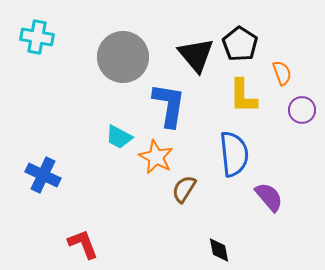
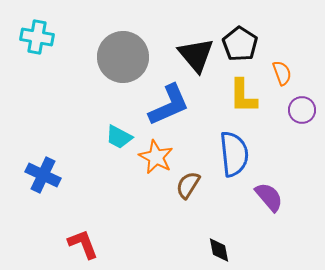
blue L-shape: rotated 57 degrees clockwise
brown semicircle: moved 4 px right, 4 px up
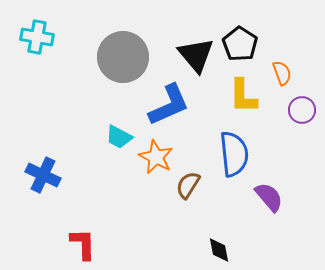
red L-shape: rotated 20 degrees clockwise
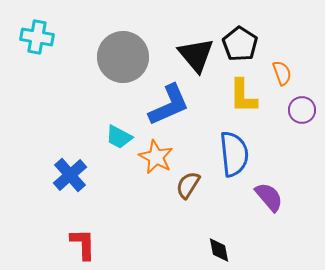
blue cross: moved 27 px right; rotated 24 degrees clockwise
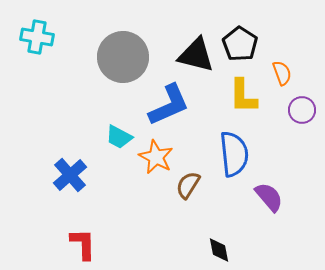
black triangle: rotated 36 degrees counterclockwise
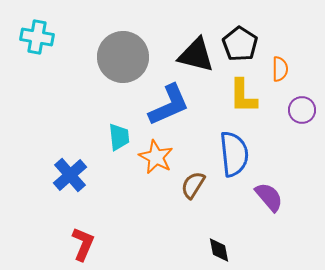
orange semicircle: moved 2 px left, 4 px up; rotated 20 degrees clockwise
cyan trapezoid: rotated 124 degrees counterclockwise
brown semicircle: moved 5 px right
red L-shape: rotated 24 degrees clockwise
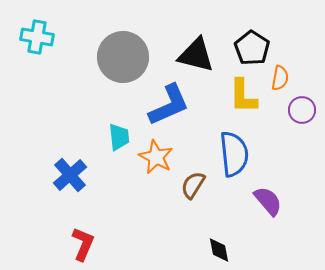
black pentagon: moved 12 px right, 4 px down
orange semicircle: moved 9 px down; rotated 10 degrees clockwise
purple semicircle: moved 1 px left, 4 px down
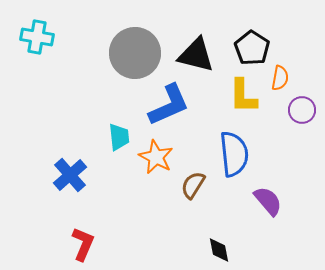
gray circle: moved 12 px right, 4 px up
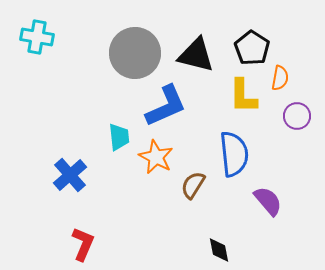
blue L-shape: moved 3 px left, 1 px down
purple circle: moved 5 px left, 6 px down
